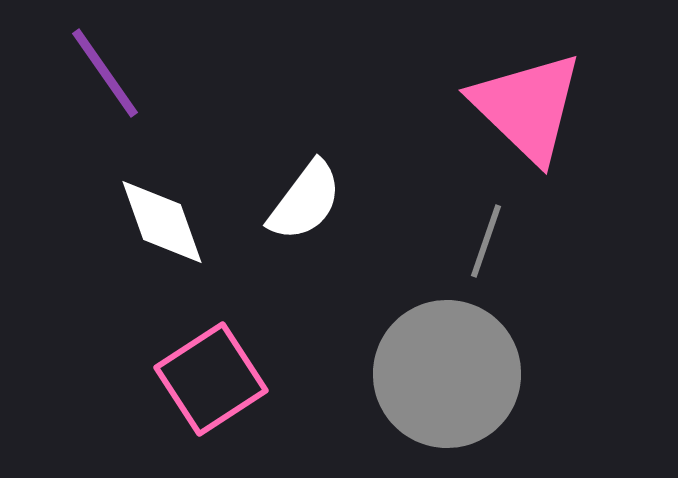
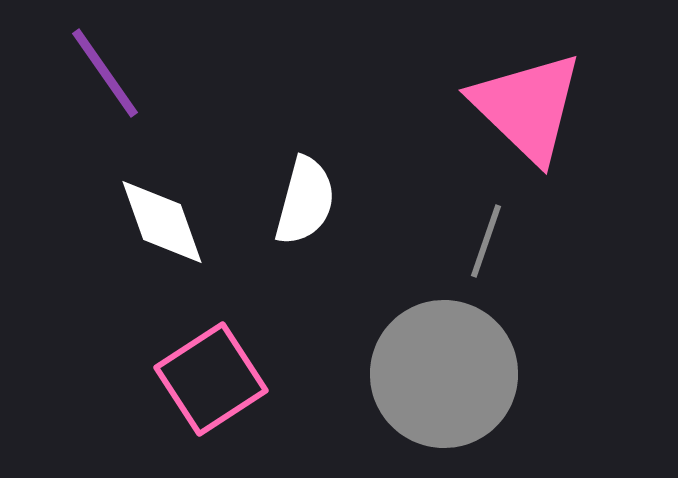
white semicircle: rotated 22 degrees counterclockwise
gray circle: moved 3 px left
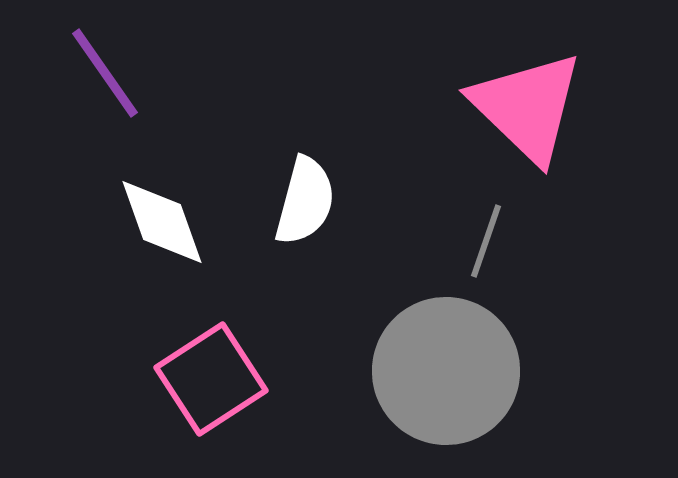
gray circle: moved 2 px right, 3 px up
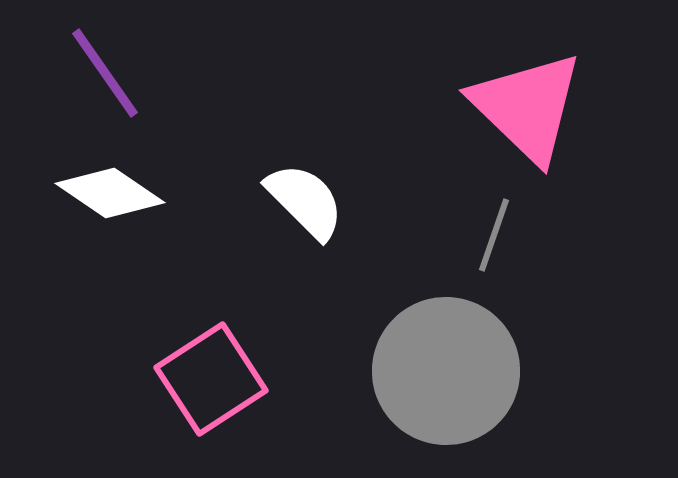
white semicircle: rotated 60 degrees counterclockwise
white diamond: moved 52 px left, 29 px up; rotated 36 degrees counterclockwise
gray line: moved 8 px right, 6 px up
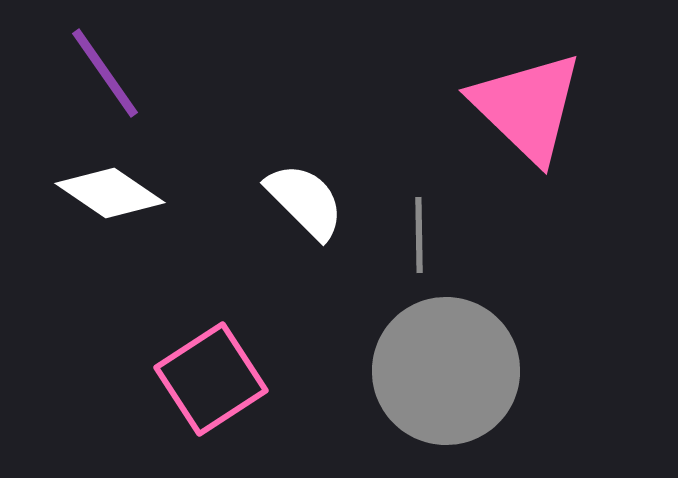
gray line: moved 75 px left; rotated 20 degrees counterclockwise
